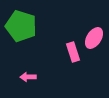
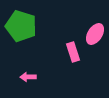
pink ellipse: moved 1 px right, 4 px up
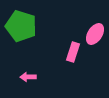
pink rectangle: rotated 36 degrees clockwise
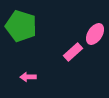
pink rectangle: rotated 30 degrees clockwise
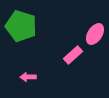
pink rectangle: moved 3 px down
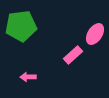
green pentagon: rotated 24 degrees counterclockwise
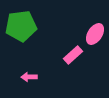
pink arrow: moved 1 px right
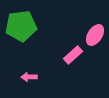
pink ellipse: moved 1 px down
